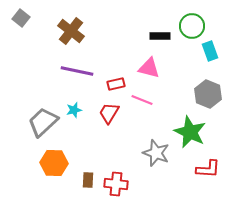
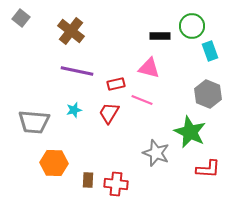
gray trapezoid: moved 9 px left; rotated 132 degrees counterclockwise
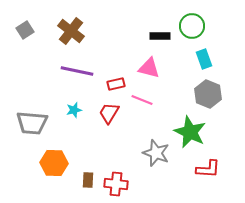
gray square: moved 4 px right, 12 px down; rotated 18 degrees clockwise
cyan rectangle: moved 6 px left, 8 px down
gray trapezoid: moved 2 px left, 1 px down
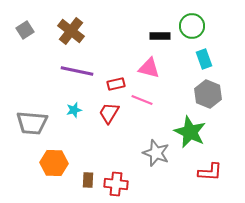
red L-shape: moved 2 px right, 3 px down
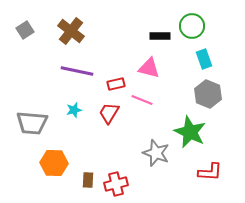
red cross: rotated 20 degrees counterclockwise
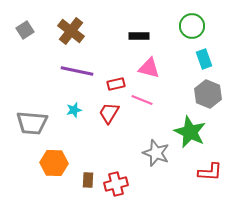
black rectangle: moved 21 px left
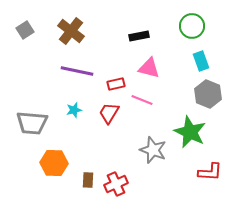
black rectangle: rotated 12 degrees counterclockwise
cyan rectangle: moved 3 px left, 2 px down
gray star: moved 3 px left, 3 px up
red cross: rotated 10 degrees counterclockwise
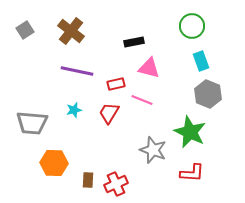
black rectangle: moved 5 px left, 6 px down
red L-shape: moved 18 px left, 1 px down
